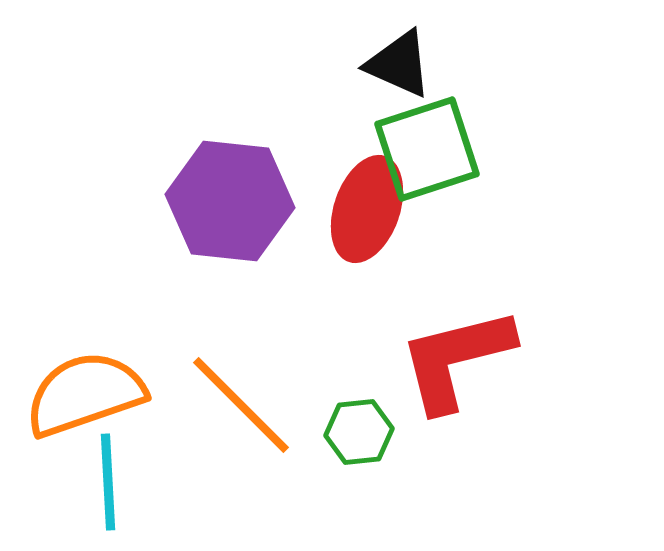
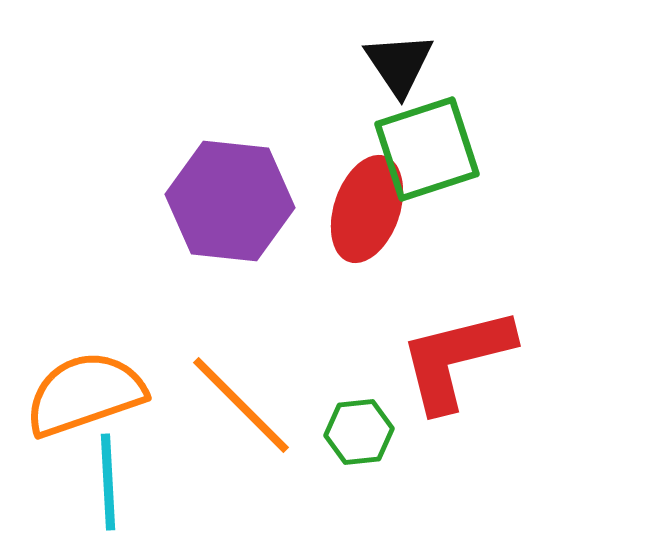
black triangle: rotated 32 degrees clockwise
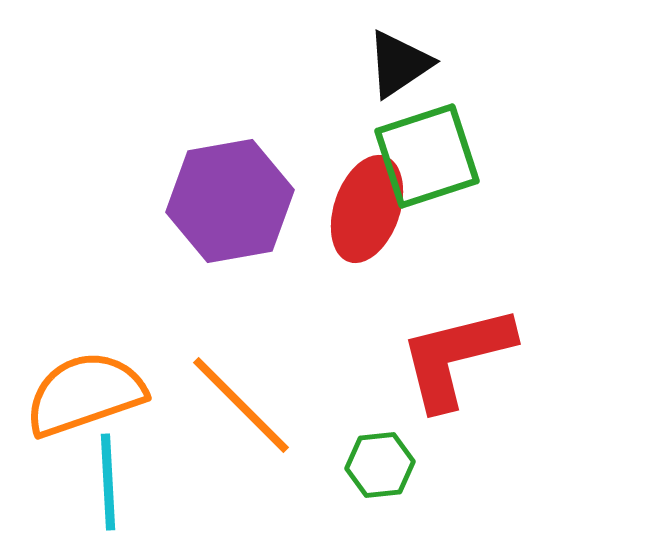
black triangle: rotated 30 degrees clockwise
green square: moved 7 px down
purple hexagon: rotated 16 degrees counterclockwise
red L-shape: moved 2 px up
green hexagon: moved 21 px right, 33 px down
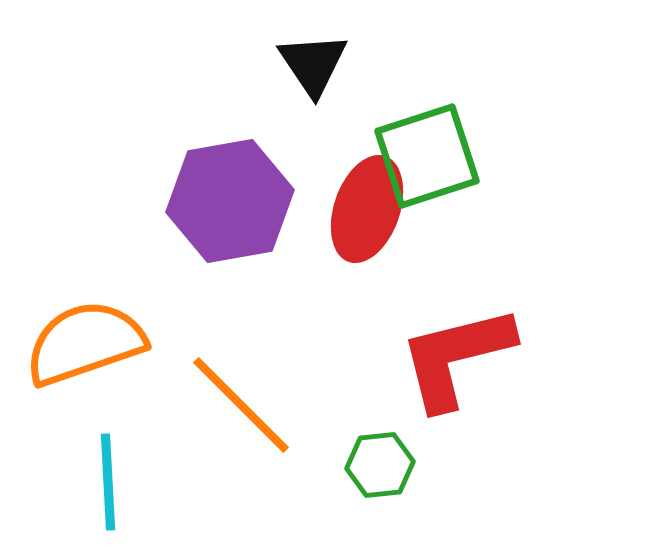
black triangle: moved 86 px left; rotated 30 degrees counterclockwise
orange semicircle: moved 51 px up
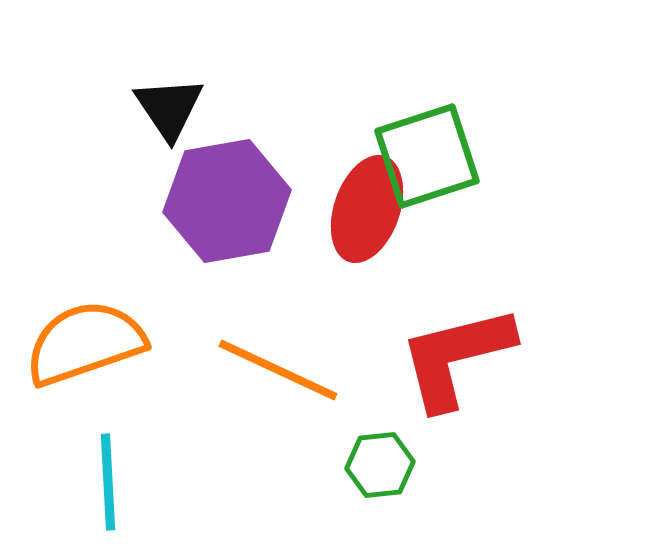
black triangle: moved 144 px left, 44 px down
purple hexagon: moved 3 px left
orange line: moved 37 px right, 35 px up; rotated 20 degrees counterclockwise
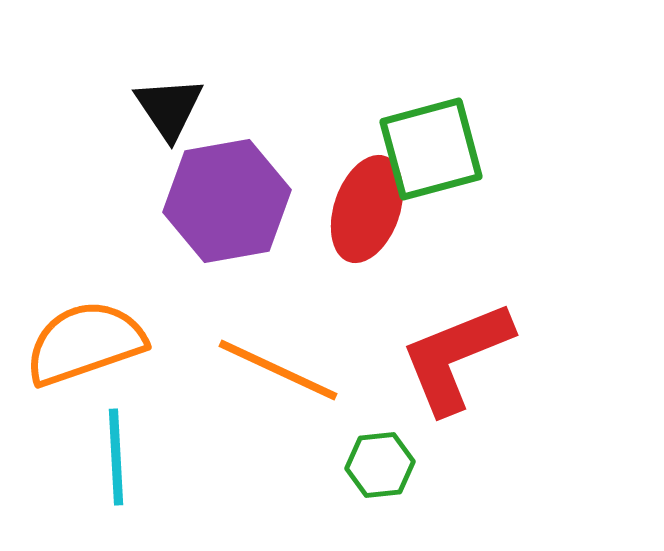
green square: moved 4 px right, 7 px up; rotated 3 degrees clockwise
red L-shape: rotated 8 degrees counterclockwise
cyan line: moved 8 px right, 25 px up
